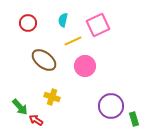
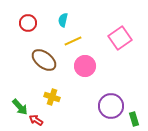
pink square: moved 22 px right, 13 px down; rotated 10 degrees counterclockwise
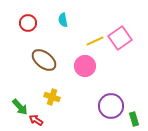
cyan semicircle: rotated 24 degrees counterclockwise
yellow line: moved 22 px right
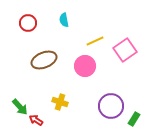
cyan semicircle: moved 1 px right
pink square: moved 5 px right, 12 px down
brown ellipse: rotated 60 degrees counterclockwise
yellow cross: moved 8 px right, 5 px down
green rectangle: rotated 48 degrees clockwise
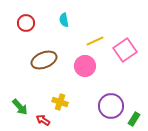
red circle: moved 2 px left
red arrow: moved 7 px right
